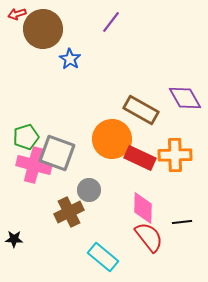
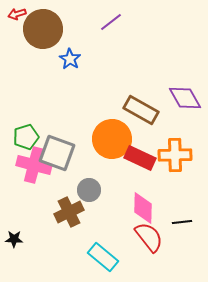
purple line: rotated 15 degrees clockwise
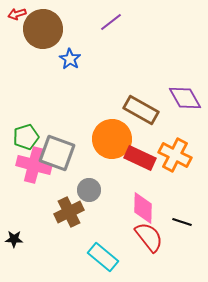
orange cross: rotated 28 degrees clockwise
black line: rotated 24 degrees clockwise
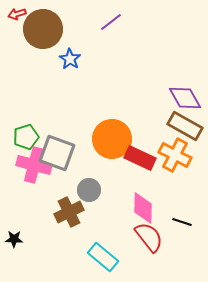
brown rectangle: moved 44 px right, 16 px down
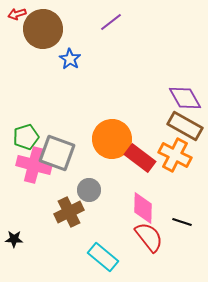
red rectangle: rotated 12 degrees clockwise
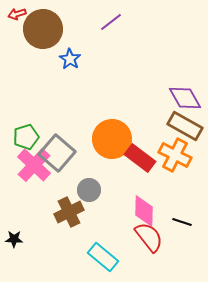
gray square: rotated 21 degrees clockwise
pink cross: rotated 28 degrees clockwise
pink diamond: moved 1 px right, 3 px down
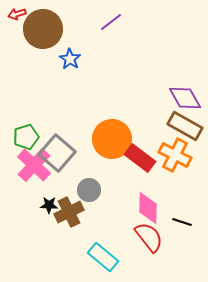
pink diamond: moved 4 px right, 3 px up
black star: moved 35 px right, 34 px up
